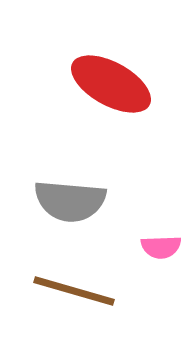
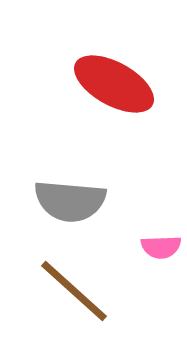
red ellipse: moved 3 px right
brown line: rotated 26 degrees clockwise
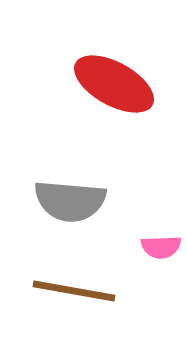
brown line: rotated 32 degrees counterclockwise
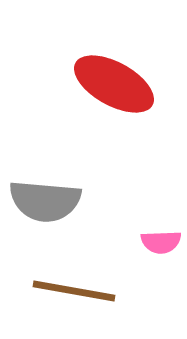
gray semicircle: moved 25 px left
pink semicircle: moved 5 px up
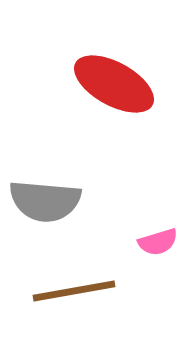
pink semicircle: moved 3 px left; rotated 15 degrees counterclockwise
brown line: rotated 20 degrees counterclockwise
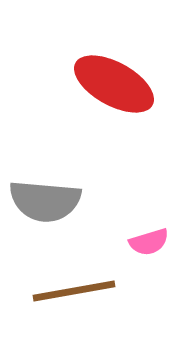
pink semicircle: moved 9 px left
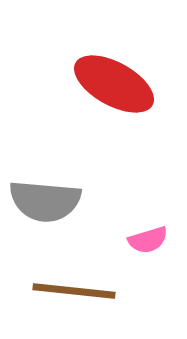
pink semicircle: moved 1 px left, 2 px up
brown line: rotated 16 degrees clockwise
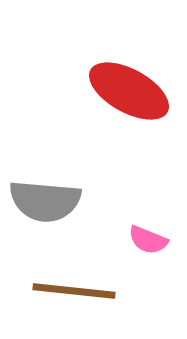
red ellipse: moved 15 px right, 7 px down
pink semicircle: rotated 39 degrees clockwise
